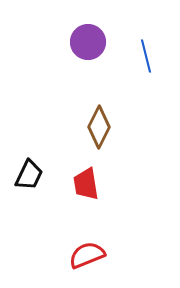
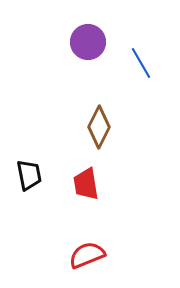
blue line: moved 5 px left, 7 px down; rotated 16 degrees counterclockwise
black trapezoid: rotated 36 degrees counterclockwise
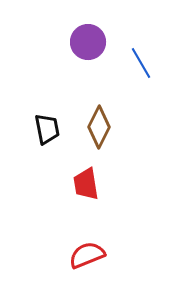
black trapezoid: moved 18 px right, 46 px up
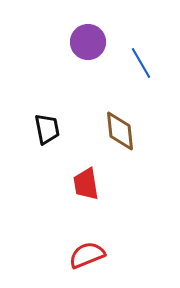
brown diamond: moved 21 px right, 4 px down; rotated 33 degrees counterclockwise
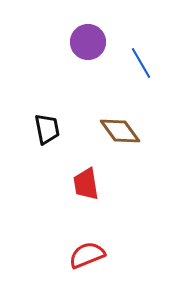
brown diamond: rotated 30 degrees counterclockwise
